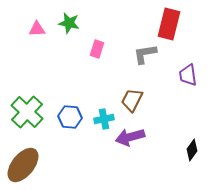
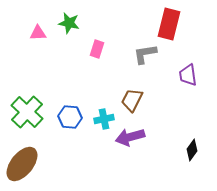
pink triangle: moved 1 px right, 4 px down
brown ellipse: moved 1 px left, 1 px up
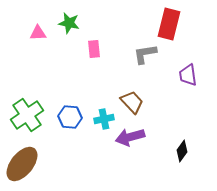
pink rectangle: moved 3 px left; rotated 24 degrees counterclockwise
brown trapezoid: moved 2 px down; rotated 110 degrees clockwise
green cross: moved 3 px down; rotated 12 degrees clockwise
black diamond: moved 10 px left, 1 px down
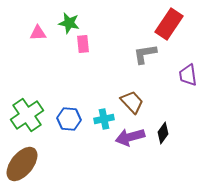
red rectangle: rotated 20 degrees clockwise
pink rectangle: moved 11 px left, 5 px up
blue hexagon: moved 1 px left, 2 px down
black diamond: moved 19 px left, 18 px up
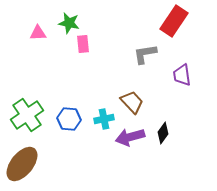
red rectangle: moved 5 px right, 3 px up
purple trapezoid: moved 6 px left
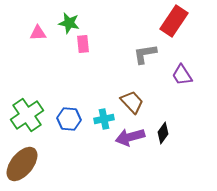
purple trapezoid: rotated 25 degrees counterclockwise
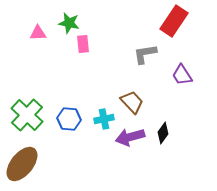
green cross: rotated 12 degrees counterclockwise
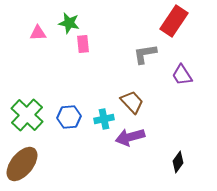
blue hexagon: moved 2 px up; rotated 10 degrees counterclockwise
black diamond: moved 15 px right, 29 px down
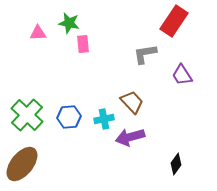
black diamond: moved 2 px left, 2 px down
